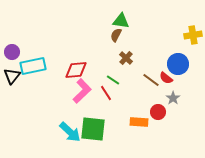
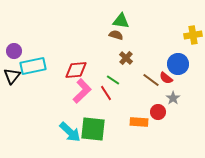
brown semicircle: rotated 80 degrees clockwise
purple circle: moved 2 px right, 1 px up
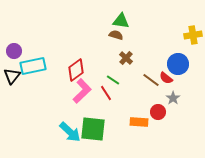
red diamond: rotated 30 degrees counterclockwise
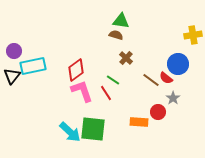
pink L-shape: rotated 65 degrees counterclockwise
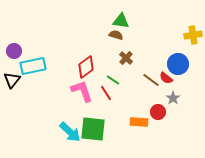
red diamond: moved 10 px right, 3 px up
black triangle: moved 4 px down
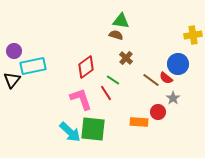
pink L-shape: moved 1 px left, 8 px down
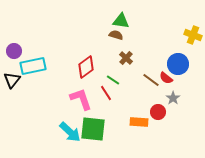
yellow cross: rotated 30 degrees clockwise
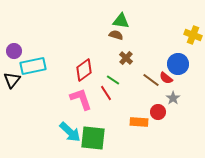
red diamond: moved 2 px left, 3 px down
green square: moved 9 px down
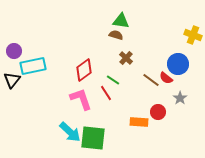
gray star: moved 7 px right
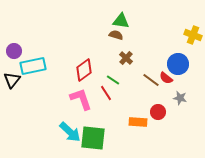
gray star: rotated 24 degrees counterclockwise
orange rectangle: moved 1 px left
